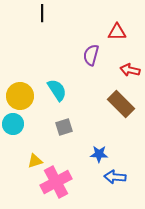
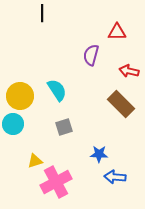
red arrow: moved 1 px left, 1 px down
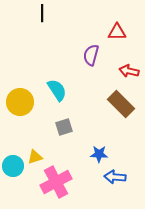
yellow circle: moved 6 px down
cyan circle: moved 42 px down
yellow triangle: moved 4 px up
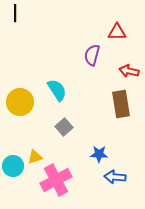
black line: moved 27 px left
purple semicircle: moved 1 px right
brown rectangle: rotated 36 degrees clockwise
gray square: rotated 24 degrees counterclockwise
pink cross: moved 2 px up
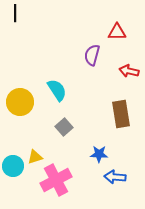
brown rectangle: moved 10 px down
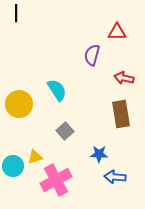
black line: moved 1 px right
red arrow: moved 5 px left, 7 px down
yellow circle: moved 1 px left, 2 px down
gray square: moved 1 px right, 4 px down
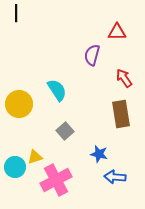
red arrow: rotated 42 degrees clockwise
blue star: rotated 12 degrees clockwise
cyan circle: moved 2 px right, 1 px down
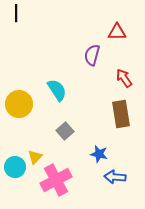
yellow triangle: rotated 28 degrees counterclockwise
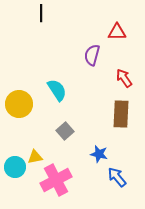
black line: moved 25 px right
brown rectangle: rotated 12 degrees clockwise
yellow triangle: rotated 35 degrees clockwise
blue arrow: moved 2 px right; rotated 45 degrees clockwise
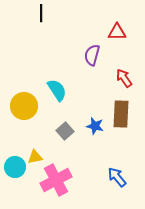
yellow circle: moved 5 px right, 2 px down
blue star: moved 4 px left, 28 px up
